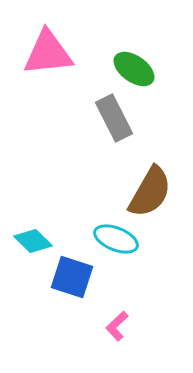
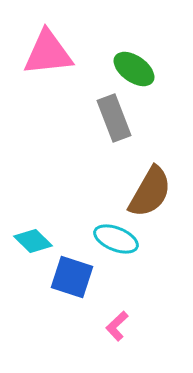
gray rectangle: rotated 6 degrees clockwise
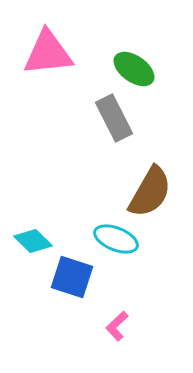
gray rectangle: rotated 6 degrees counterclockwise
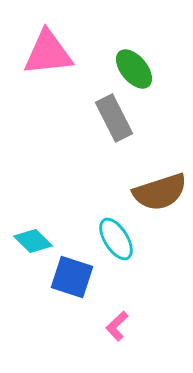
green ellipse: rotated 15 degrees clockwise
brown semicircle: moved 10 px right; rotated 42 degrees clockwise
cyan ellipse: rotated 36 degrees clockwise
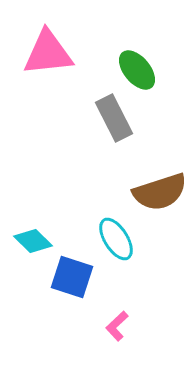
green ellipse: moved 3 px right, 1 px down
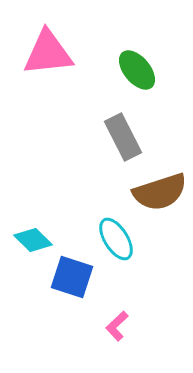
gray rectangle: moved 9 px right, 19 px down
cyan diamond: moved 1 px up
